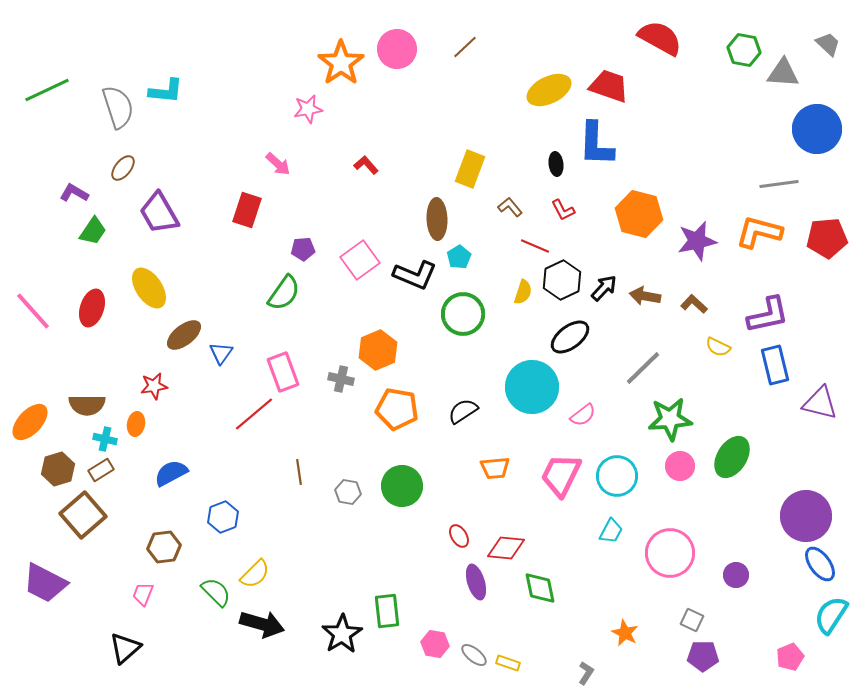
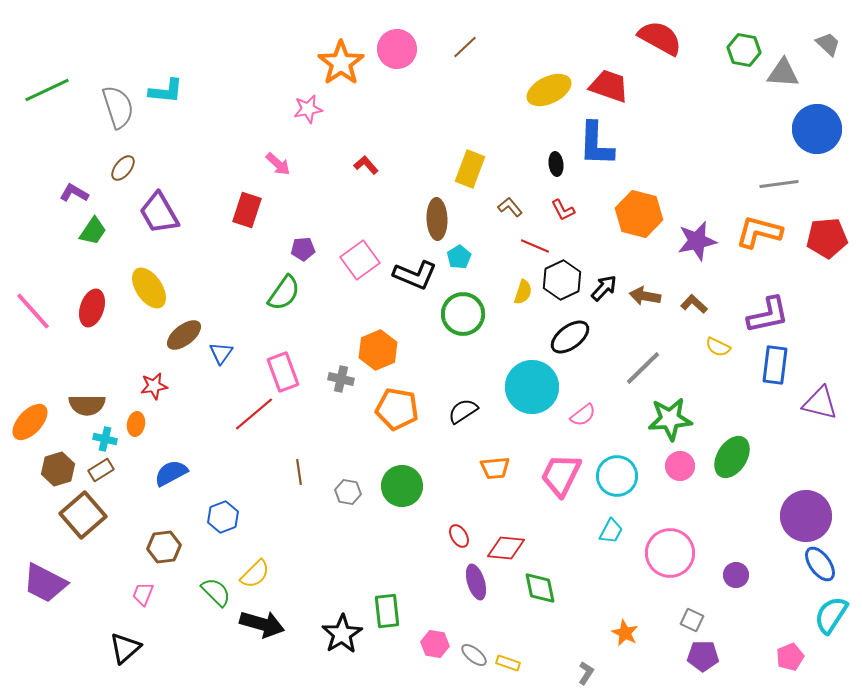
blue rectangle at (775, 365): rotated 21 degrees clockwise
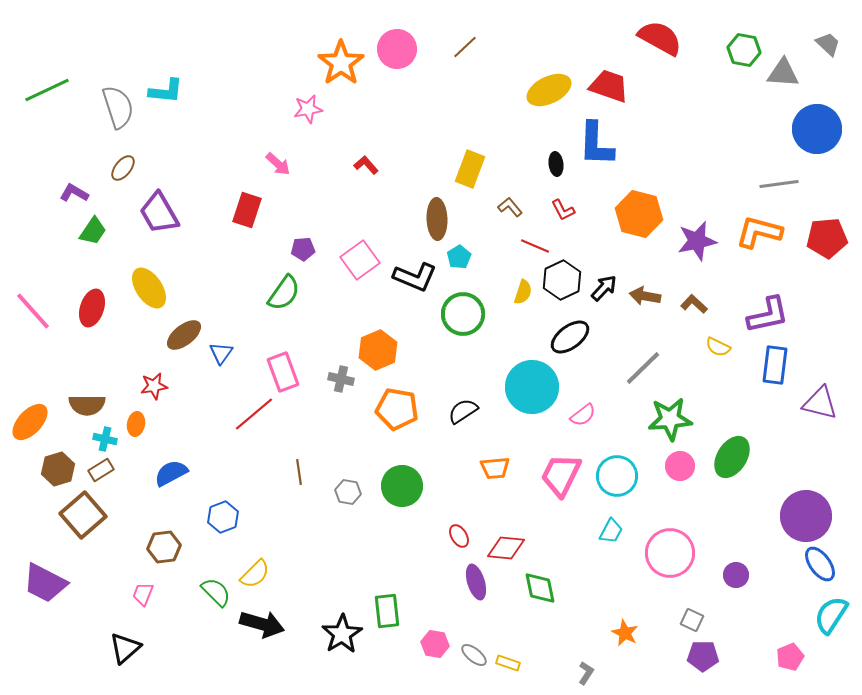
black L-shape at (415, 275): moved 2 px down
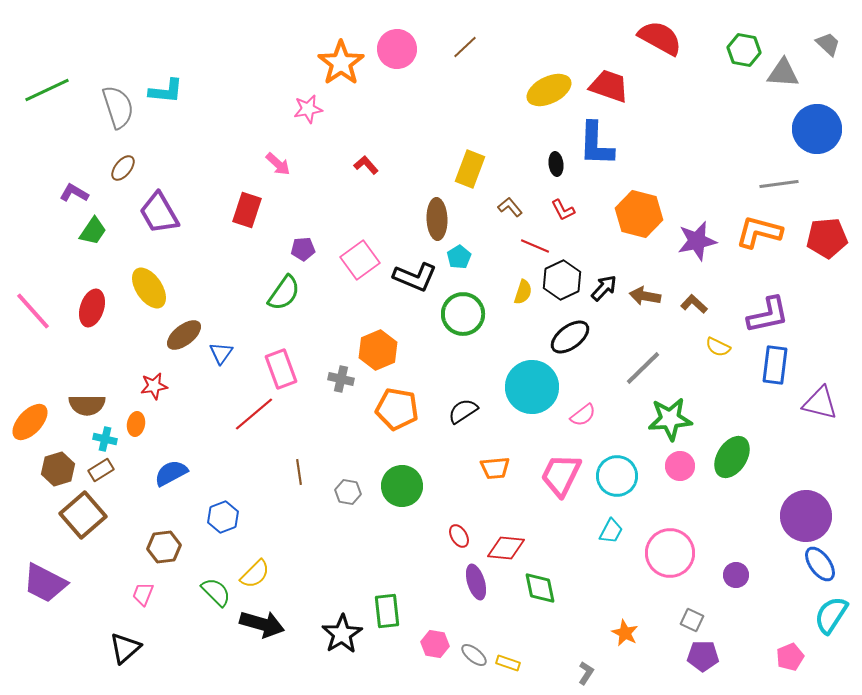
pink rectangle at (283, 372): moved 2 px left, 3 px up
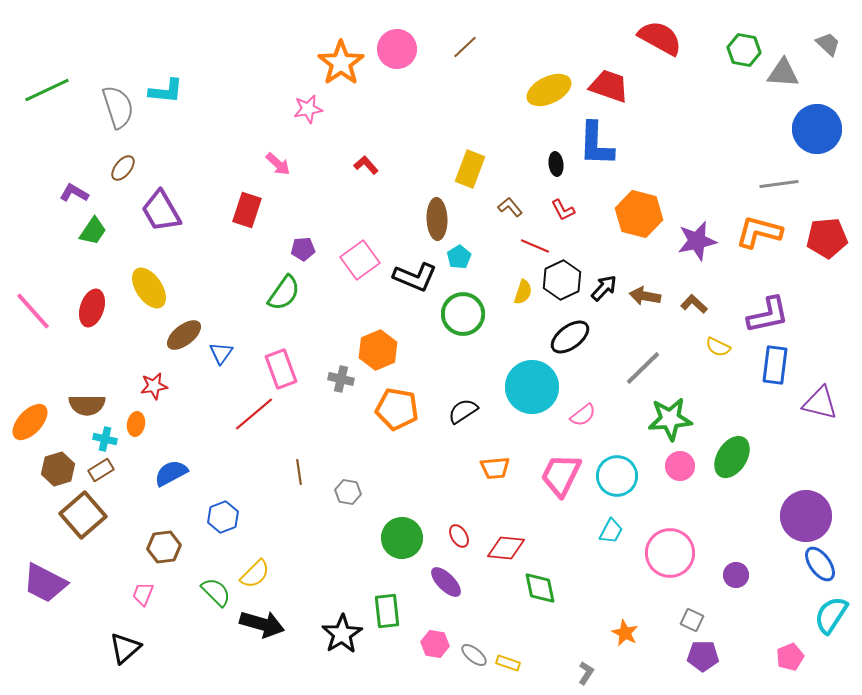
purple trapezoid at (159, 213): moved 2 px right, 2 px up
green circle at (402, 486): moved 52 px down
purple ellipse at (476, 582): moved 30 px left; rotated 28 degrees counterclockwise
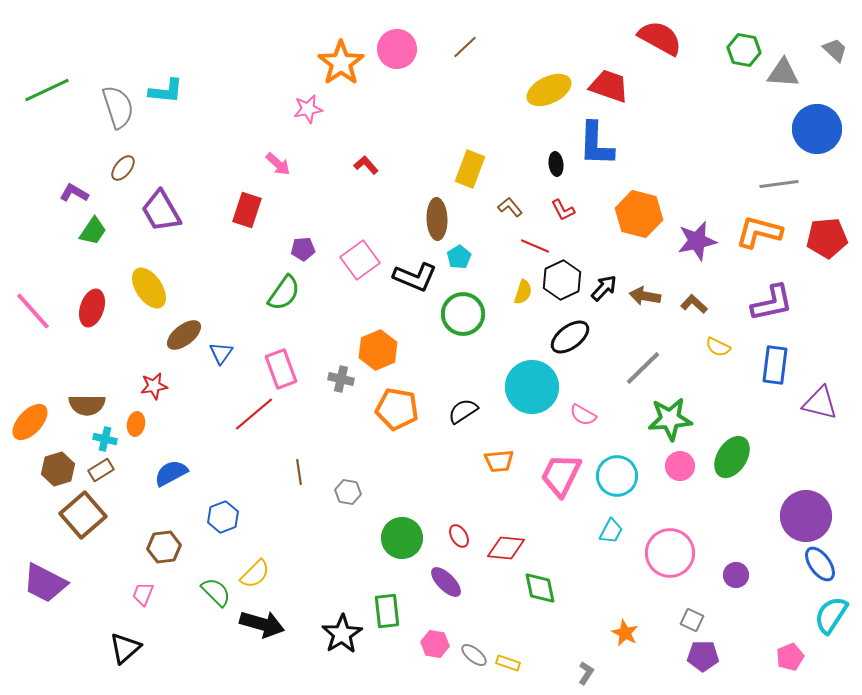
gray trapezoid at (828, 44): moved 7 px right, 6 px down
purple L-shape at (768, 315): moved 4 px right, 12 px up
pink semicircle at (583, 415): rotated 68 degrees clockwise
orange trapezoid at (495, 468): moved 4 px right, 7 px up
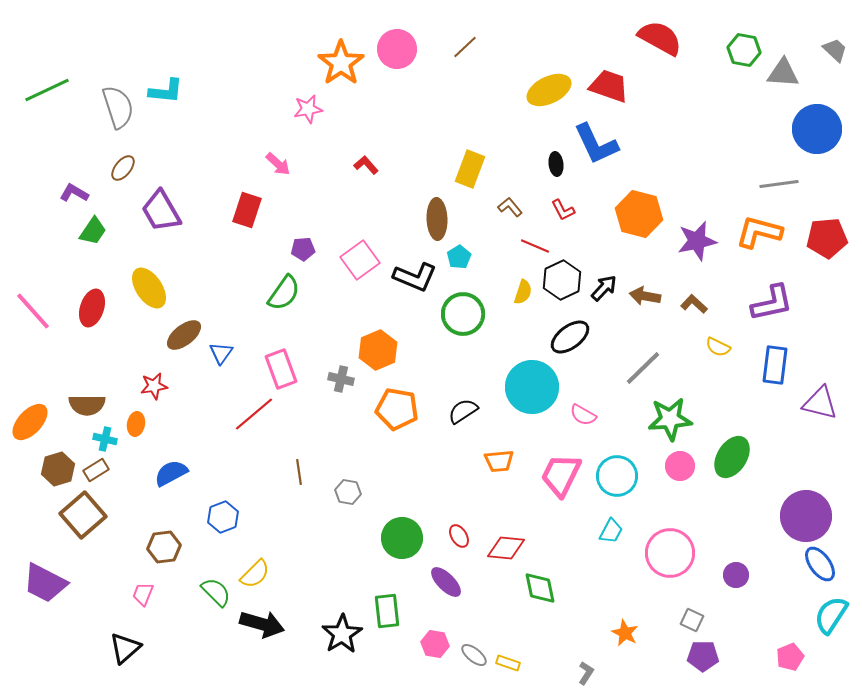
blue L-shape at (596, 144): rotated 27 degrees counterclockwise
brown rectangle at (101, 470): moved 5 px left
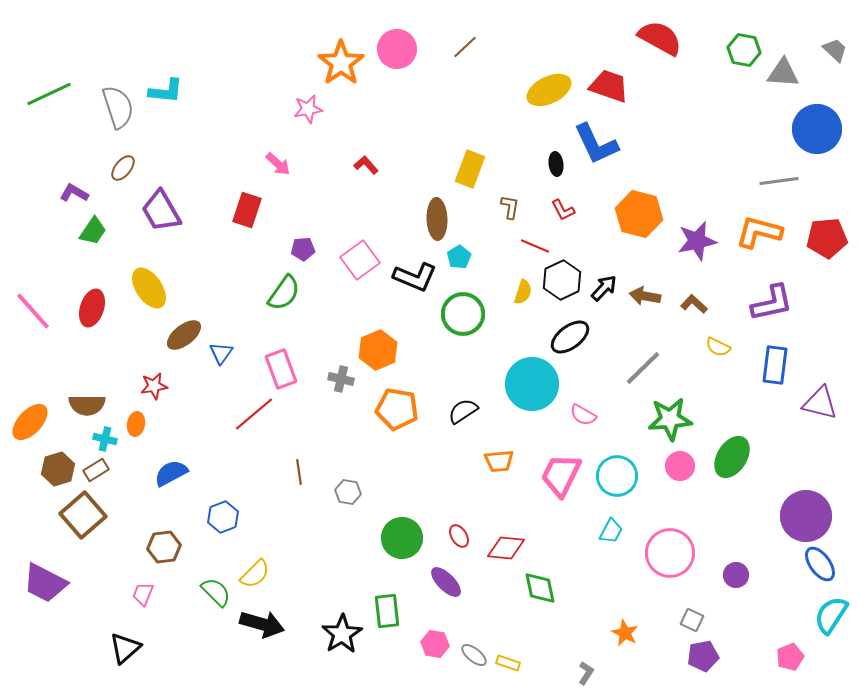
green line at (47, 90): moved 2 px right, 4 px down
gray line at (779, 184): moved 3 px up
brown L-shape at (510, 207): rotated 50 degrees clockwise
cyan circle at (532, 387): moved 3 px up
purple pentagon at (703, 656): rotated 12 degrees counterclockwise
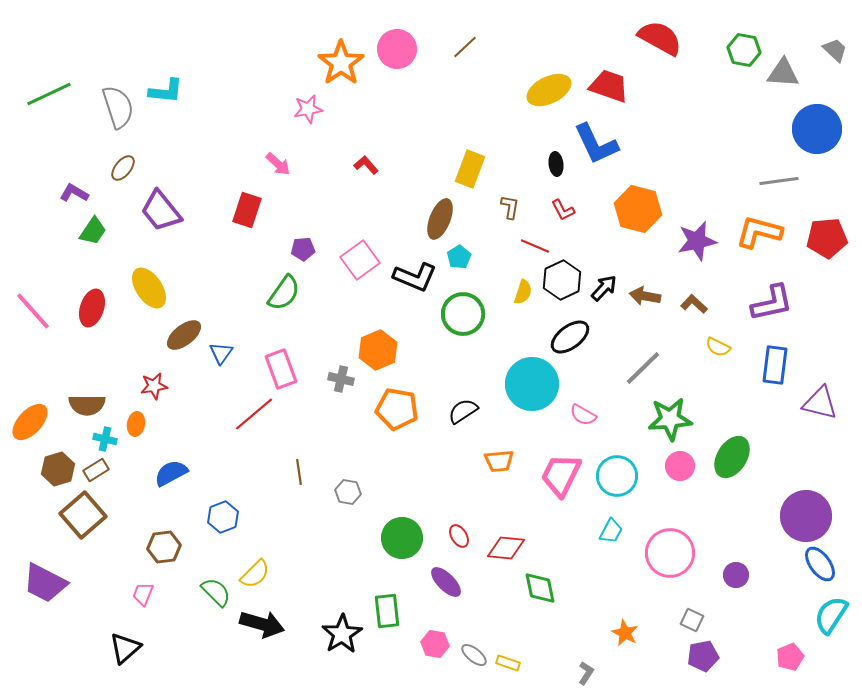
purple trapezoid at (161, 211): rotated 9 degrees counterclockwise
orange hexagon at (639, 214): moved 1 px left, 5 px up
brown ellipse at (437, 219): moved 3 px right; rotated 24 degrees clockwise
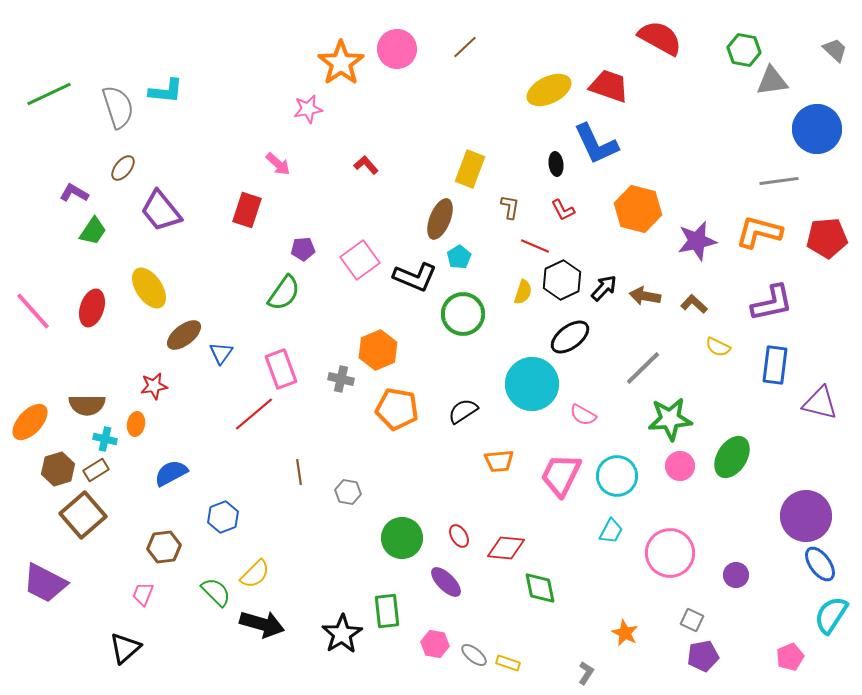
gray triangle at (783, 73): moved 11 px left, 8 px down; rotated 12 degrees counterclockwise
